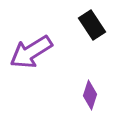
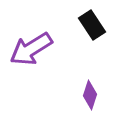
purple arrow: moved 3 px up
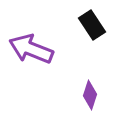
purple arrow: rotated 54 degrees clockwise
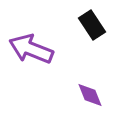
purple diamond: rotated 40 degrees counterclockwise
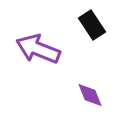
purple arrow: moved 7 px right
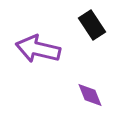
purple arrow: rotated 9 degrees counterclockwise
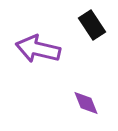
purple diamond: moved 4 px left, 8 px down
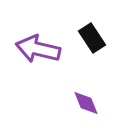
black rectangle: moved 13 px down
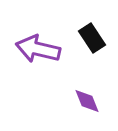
purple diamond: moved 1 px right, 2 px up
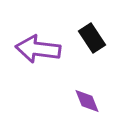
purple arrow: rotated 6 degrees counterclockwise
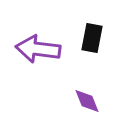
black rectangle: rotated 44 degrees clockwise
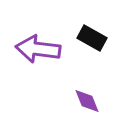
black rectangle: rotated 72 degrees counterclockwise
